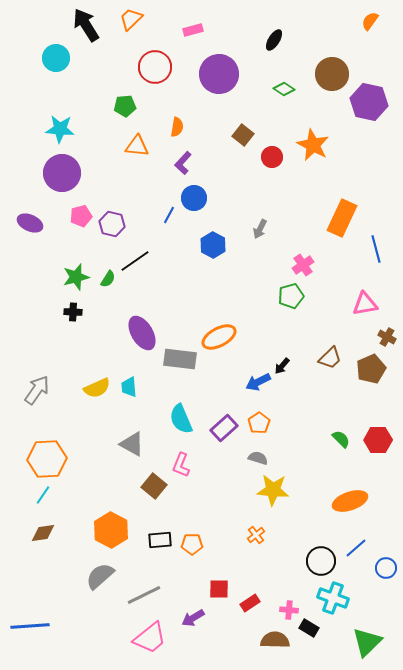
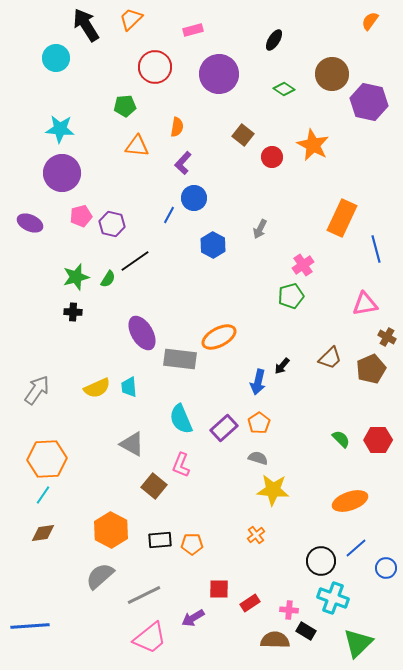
blue arrow at (258, 382): rotated 50 degrees counterclockwise
black rectangle at (309, 628): moved 3 px left, 3 px down
green triangle at (367, 642): moved 9 px left, 1 px down
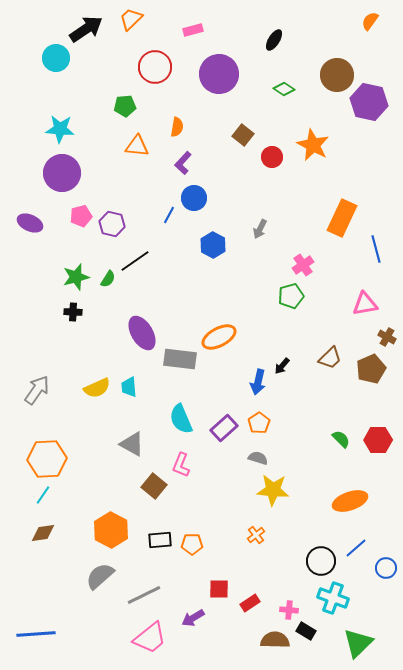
black arrow at (86, 25): moved 4 px down; rotated 88 degrees clockwise
brown circle at (332, 74): moved 5 px right, 1 px down
blue line at (30, 626): moved 6 px right, 8 px down
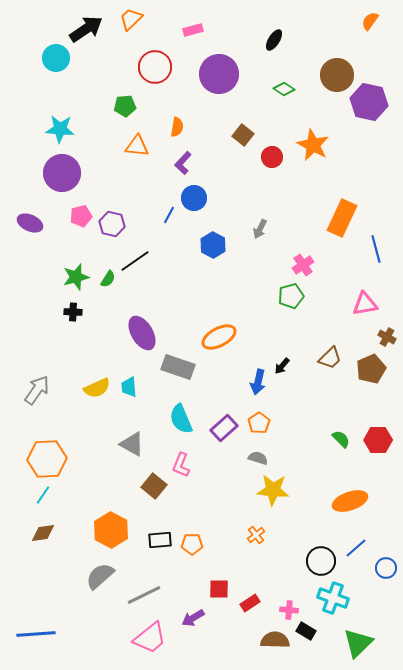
gray rectangle at (180, 359): moved 2 px left, 8 px down; rotated 12 degrees clockwise
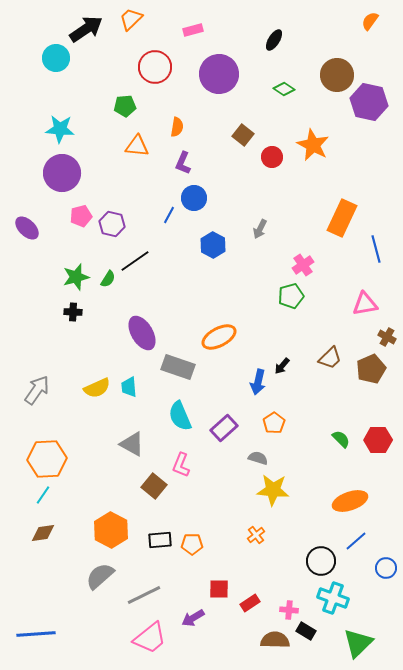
purple L-shape at (183, 163): rotated 20 degrees counterclockwise
purple ellipse at (30, 223): moved 3 px left, 5 px down; rotated 20 degrees clockwise
cyan semicircle at (181, 419): moved 1 px left, 3 px up
orange pentagon at (259, 423): moved 15 px right
blue line at (356, 548): moved 7 px up
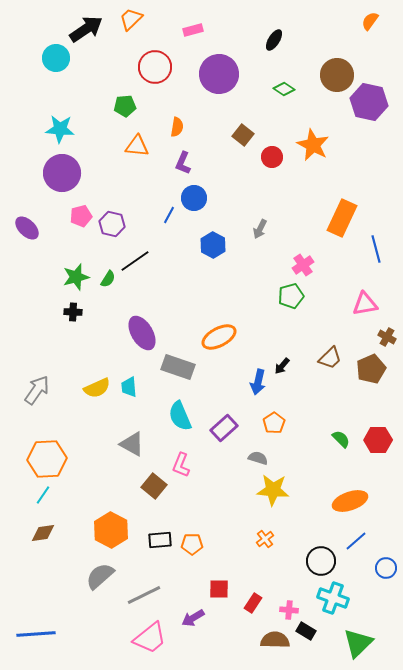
orange cross at (256, 535): moved 9 px right, 4 px down
red rectangle at (250, 603): moved 3 px right; rotated 24 degrees counterclockwise
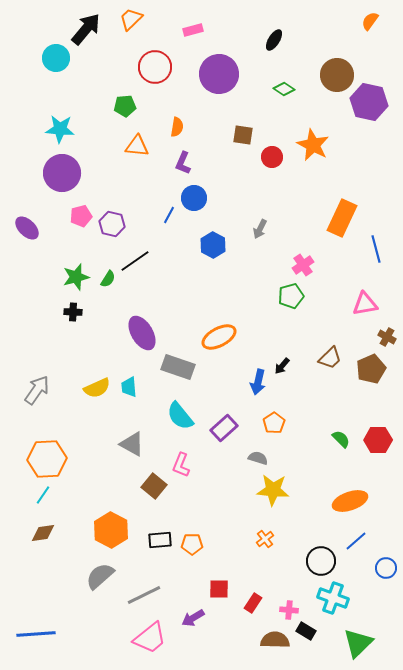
black arrow at (86, 29): rotated 16 degrees counterclockwise
brown square at (243, 135): rotated 30 degrees counterclockwise
cyan semicircle at (180, 416): rotated 16 degrees counterclockwise
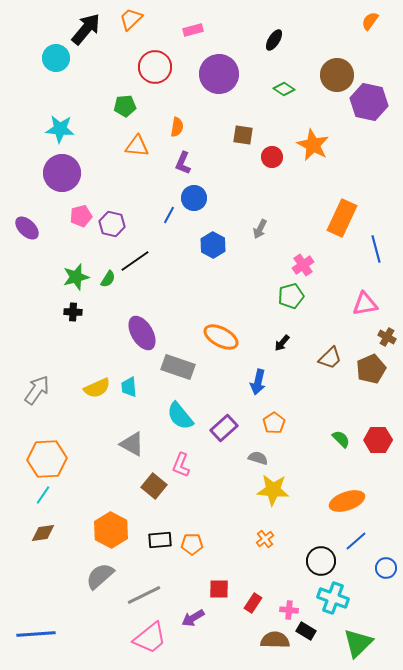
orange ellipse at (219, 337): moved 2 px right; rotated 56 degrees clockwise
black arrow at (282, 366): moved 23 px up
orange ellipse at (350, 501): moved 3 px left
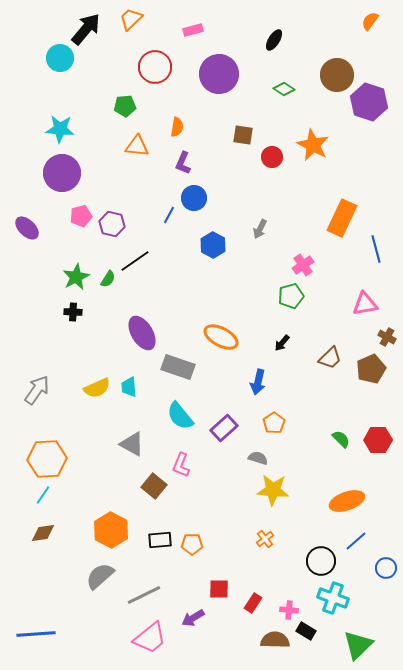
cyan circle at (56, 58): moved 4 px right
purple hexagon at (369, 102): rotated 6 degrees clockwise
green star at (76, 277): rotated 12 degrees counterclockwise
green triangle at (358, 643): moved 2 px down
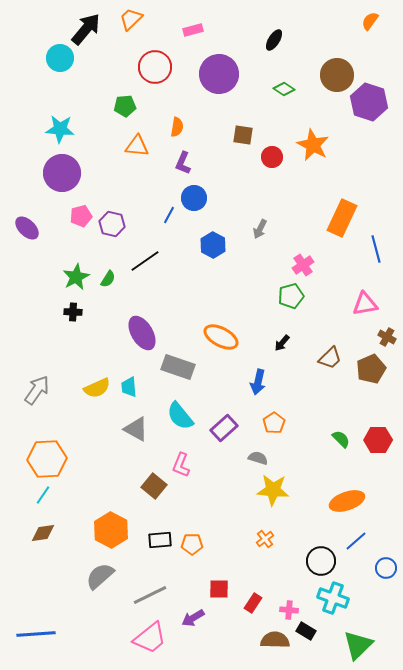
black line at (135, 261): moved 10 px right
gray triangle at (132, 444): moved 4 px right, 15 px up
gray line at (144, 595): moved 6 px right
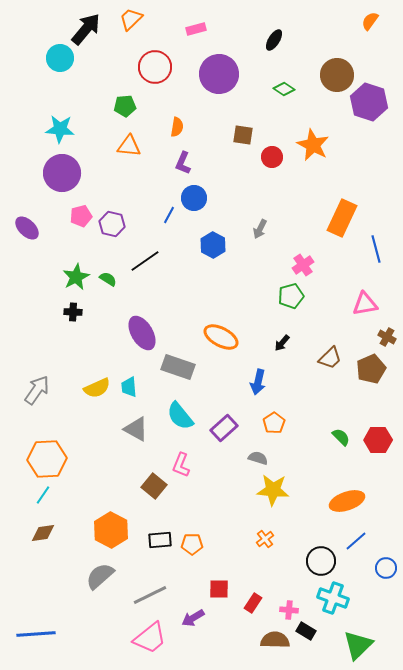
pink rectangle at (193, 30): moved 3 px right, 1 px up
orange triangle at (137, 146): moved 8 px left
green semicircle at (108, 279): rotated 90 degrees counterclockwise
green semicircle at (341, 439): moved 2 px up
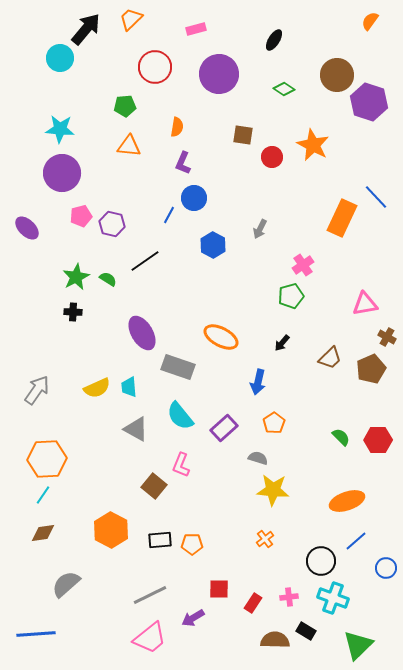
blue line at (376, 249): moved 52 px up; rotated 28 degrees counterclockwise
gray semicircle at (100, 576): moved 34 px left, 8 px down
pink cross at (289, 610): moved 13 px up; rotated 12 degrees counterclockwise
